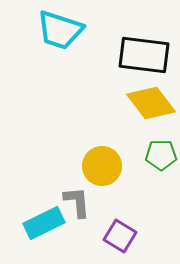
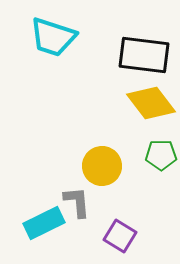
cyan trapezoid: moved 7 px left, 7 px down
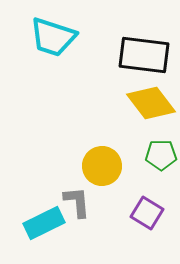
purple square: moved 27 px right, 23 px up
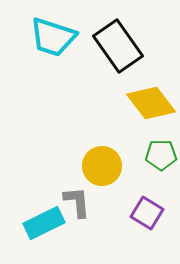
black rectangle: moved 26 px left, 9 px up; rotated 48 degrees clockwise
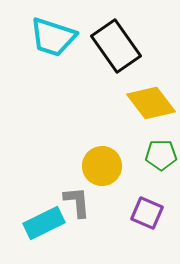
black rectangle: moved 2 px left
purple square: rotated 8 degrees counterclockwise
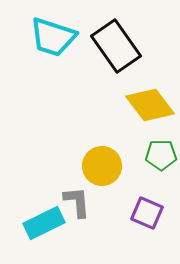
yellow diamond: moved 1 px left, 2 px down
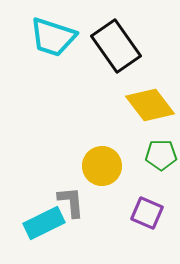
gray L-shape: moved 6 px left
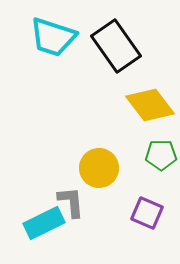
yellow circle: moved 3 px left, 2 px down
